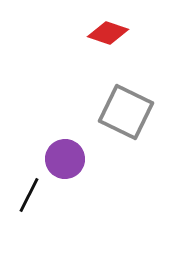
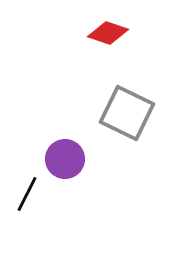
gray square: moved 1 px right, 1 px down
black line: moved 2 px left, 1 px up
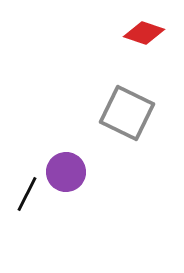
red diamond: moved 36 px right
purple circle: moved 1 px right, 13 px down
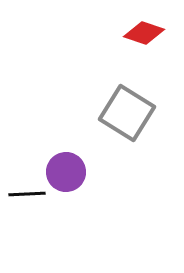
gray square: rotated 6 degrees clockwise
black line: rotated 60 degrees clockwise
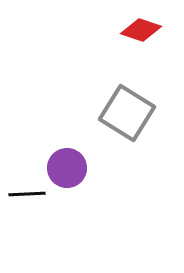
red diamond: moved 3 px left, 3 px up
purple circle: moved 1 px right, 4 px up
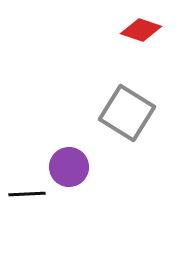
purple circle: moved 2 px right, 1 px up
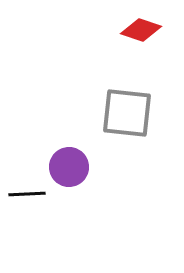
gray square: rotated 26 degrees counterclockwise
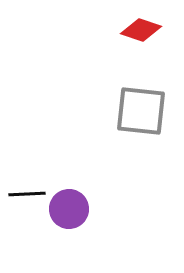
gray square: moved 14 px right, 2 px up
purple circle: moved 42 px down
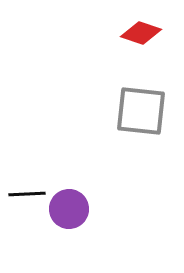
red diamond: moved 3 px down
